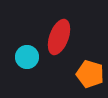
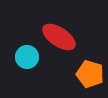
red ellipse: rotated 76 degrees counterclockwise
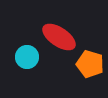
orange pentagon: moved 10 px up
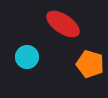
red ellipse: moved 4 px right, 13 px up
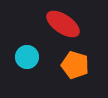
orange pentagon: moved 15 px left, 1 px down
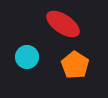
orange pentagon: rotated 16 degrees clockwise
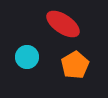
orange pentagon: rotated 8 degrees clockwise
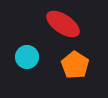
orange pentagon: rotated 8 degrees counterclockwise
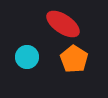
orange pentagon: moved 1 px left, 6 px up
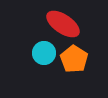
cyan circle: moved 17 px right, 4 px up
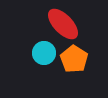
red ellipse: rotated 12 degrees clockwise
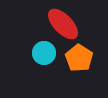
orange pentagon: moved 5 px right, 1 px up
